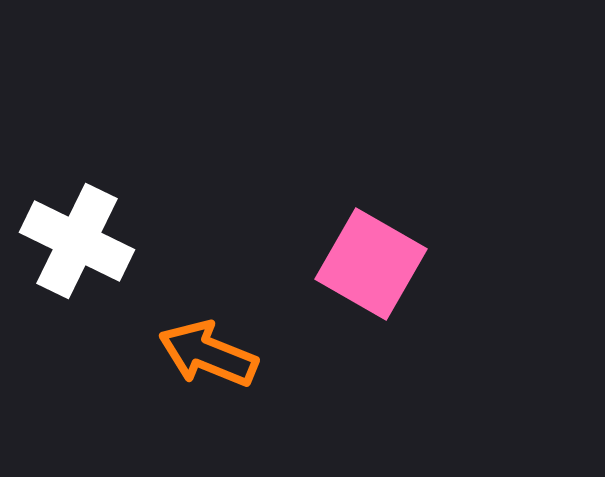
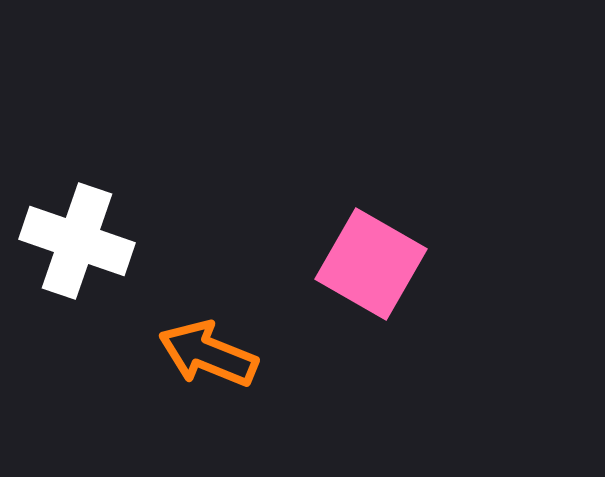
white cross: rotated 7 degrees counterclockwise
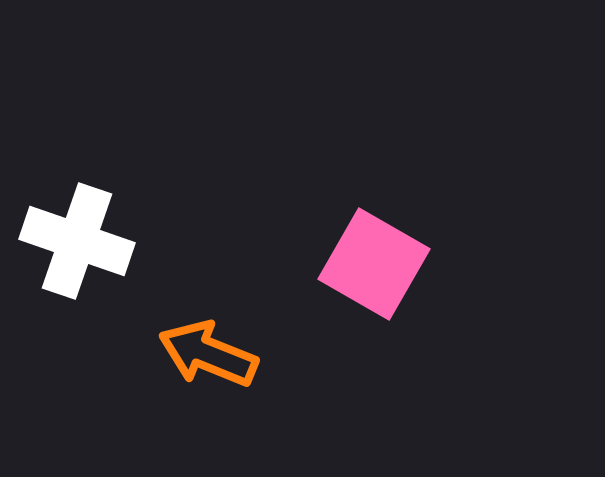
pink square: moved 3 px right
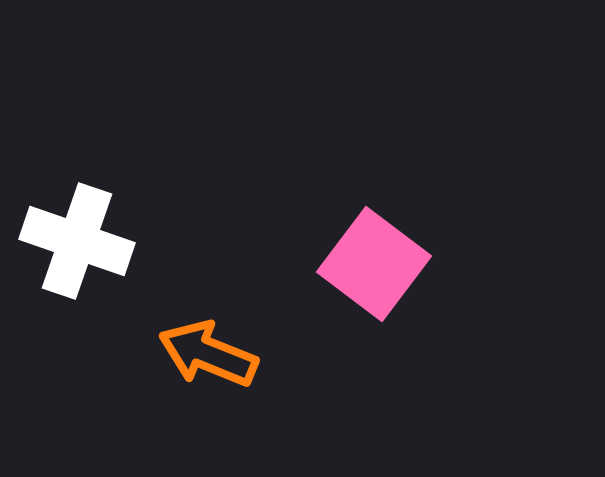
pink square: rotated 7 degrees clockwise
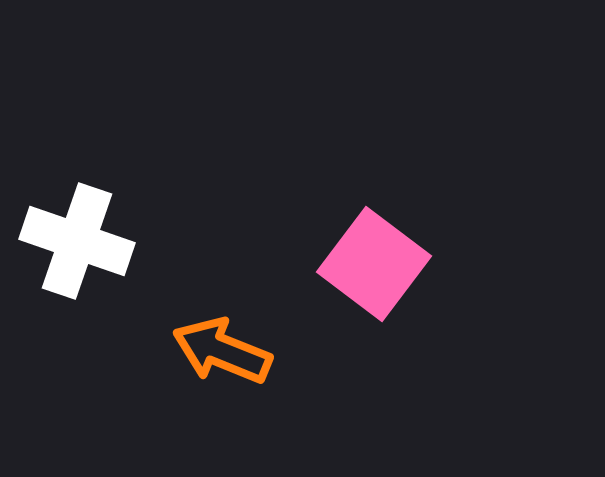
orange arrow: moved 14 px right, 3 px up
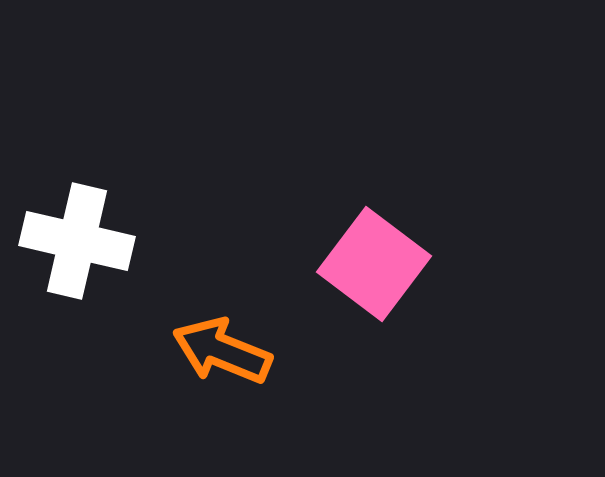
white cross: rotated 6 degrees counterclockwise
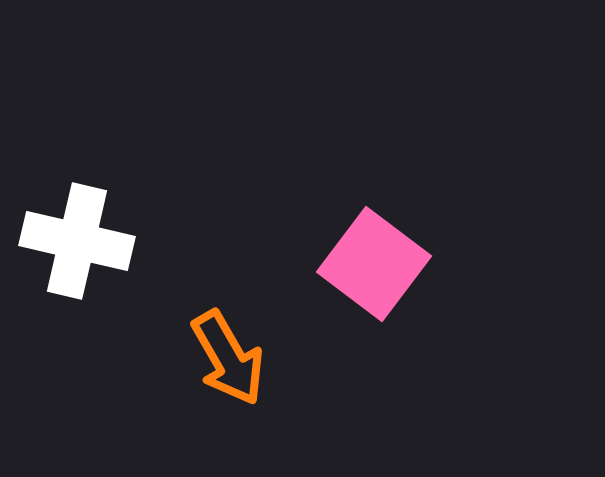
orange arrow: moved 6 px right, 7 px down; rotated 142 degrees counterclockwise
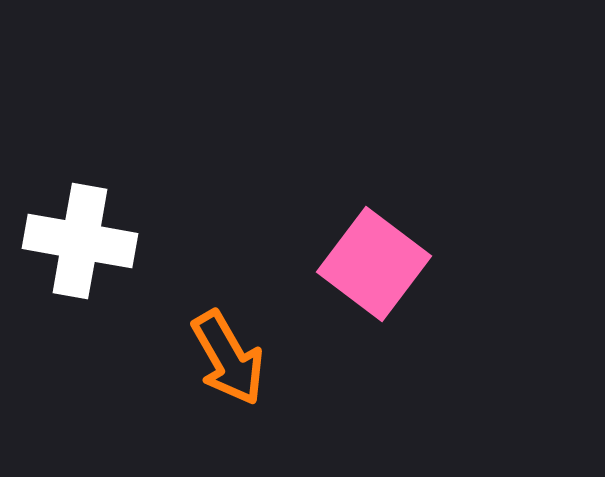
white cross: moved 3 px right; rotated 3 degrees counterclockwise
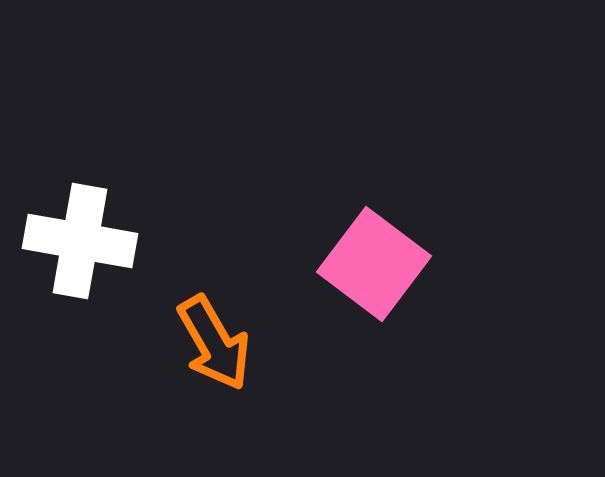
orange arrow: moved 14 px left, 15 px up
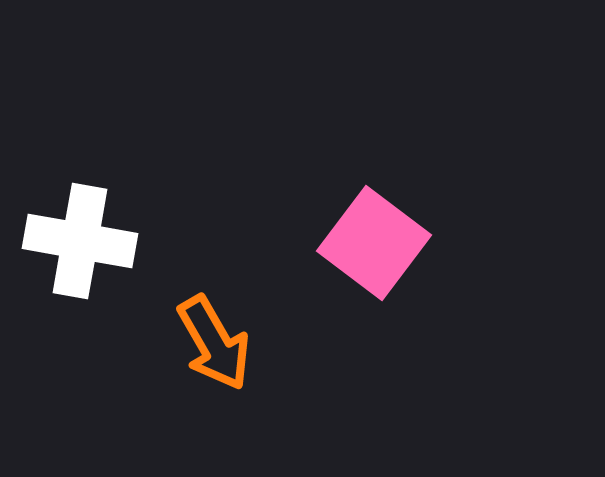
pink square: moved 21 px up
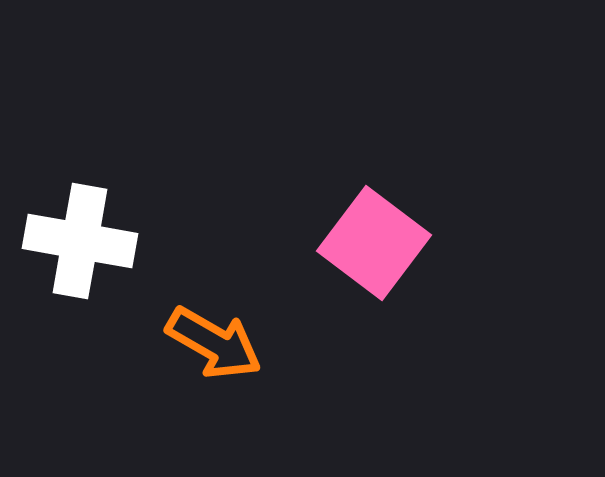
orange arrow: rotated 30 degrees counterclockwise
